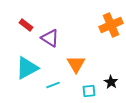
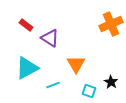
orange cross: moved 1 px up
cyan square: rotated 24 degrees clockwise
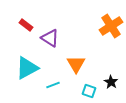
orange cross: moved 2 px down; rotated 10 degrees counterclockwise
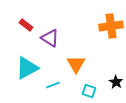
orange cross: rotated 25 degrees clockwise
black star: moved 5 px right
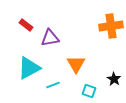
purple triangle: rotated 42 degrees counterclockwise
cyan triangle: moved 2 px right
black star: moved 2 px left, 3 px up
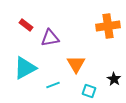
orange cross: moved 3 px left
cyan triangle: moved 4 px left
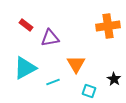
cyan line: moved 3 px up
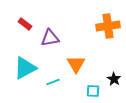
red rectangle: moved 1 px left, 1 px up
cyan square: moved 4 px right; rotated 16 degrees counterclockwise
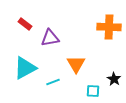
orange cross: moved 1 px right, 1 px down; rotated 10 degrees clockwise
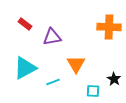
purple triangle: moved 2 px right, 1 px up
